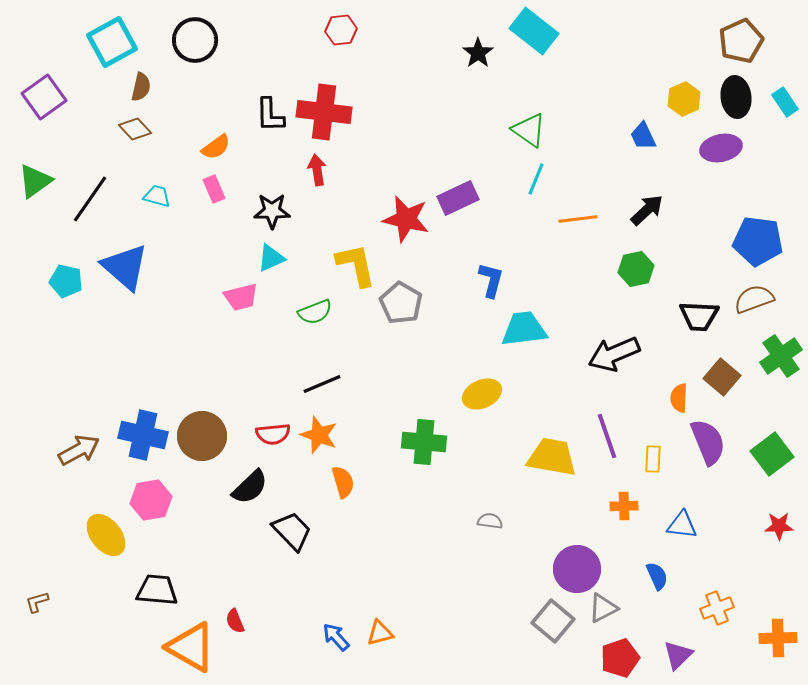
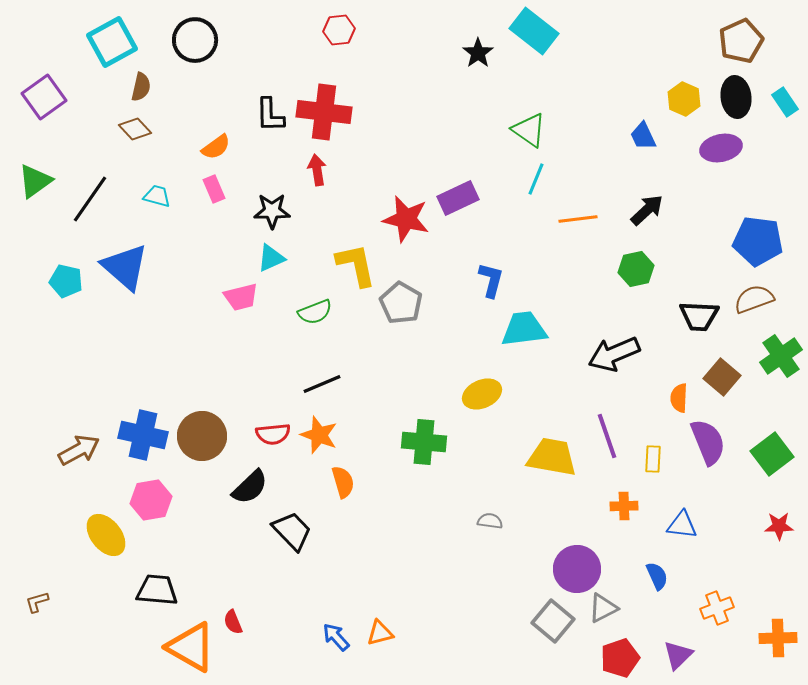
red hexagon at (341, 30): moved 2 px left
yellow hexagon at (684, 99): rotated 12 degrees counterclockwise
red semicircle at (235, 621): moved 2 px left, 1 px down
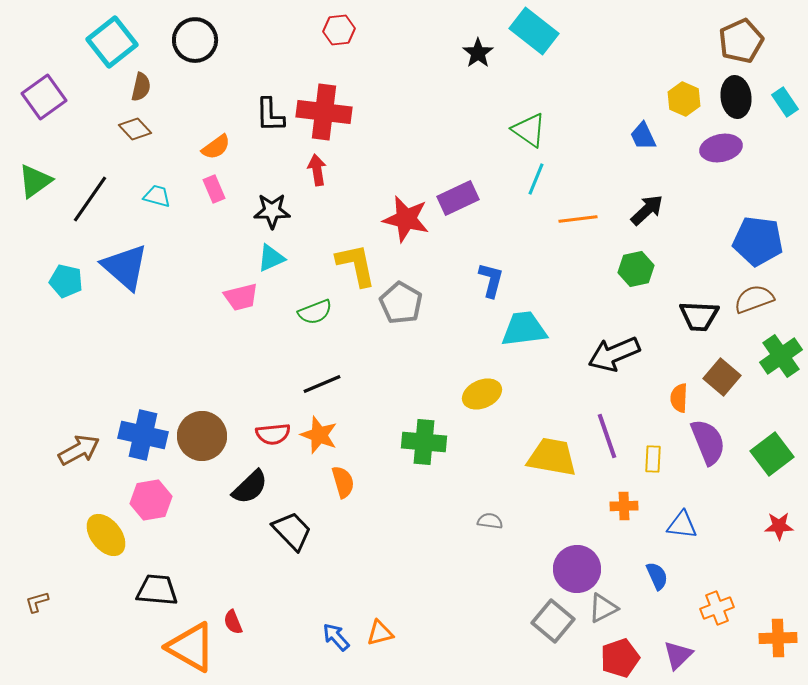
cyan square at (112, 42): rotated 9 degrees counterclockwise
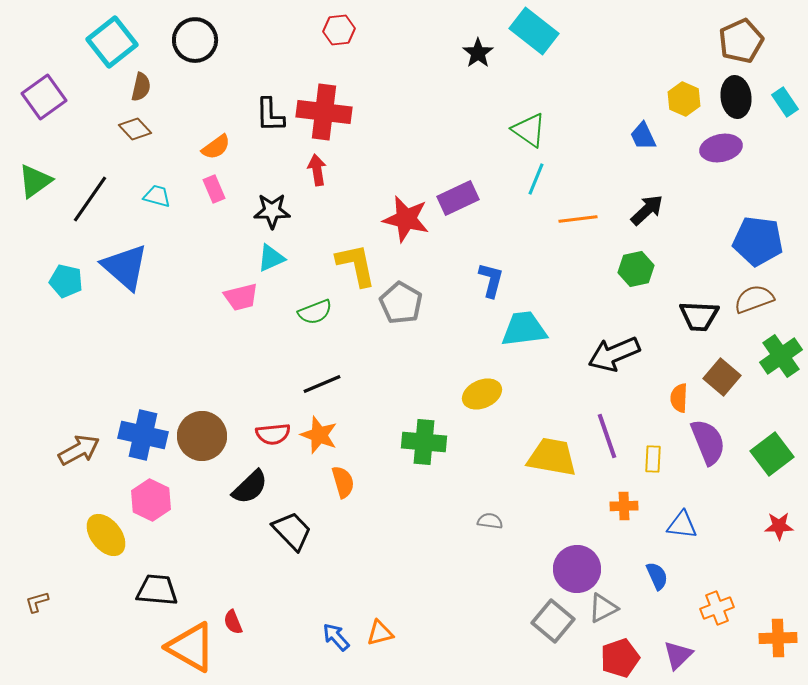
pink hexagon at (151, 500): rotated 24 degrees counterclockwise
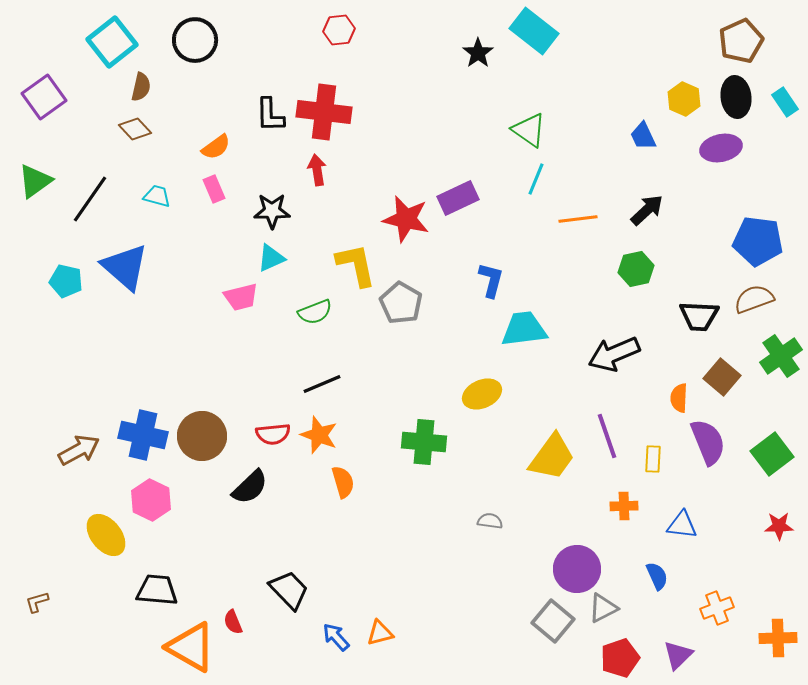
yellow trapezoid at (552, 457): rotated 116 degrees clockwise
black trapezoid at (292, 531): moved 3 px left, 59 px down
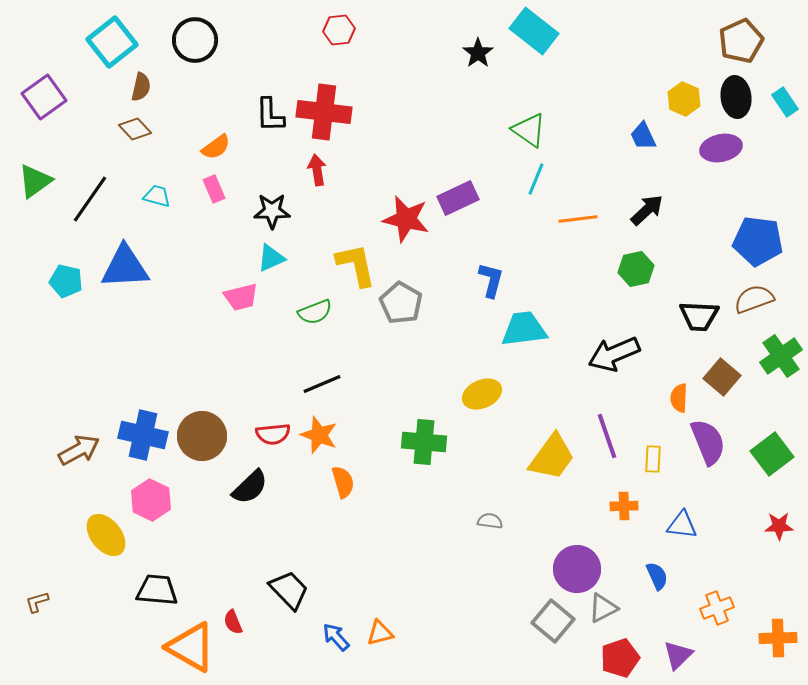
blue triangle at (125, 267): rotated 44 degrees counterclockwise
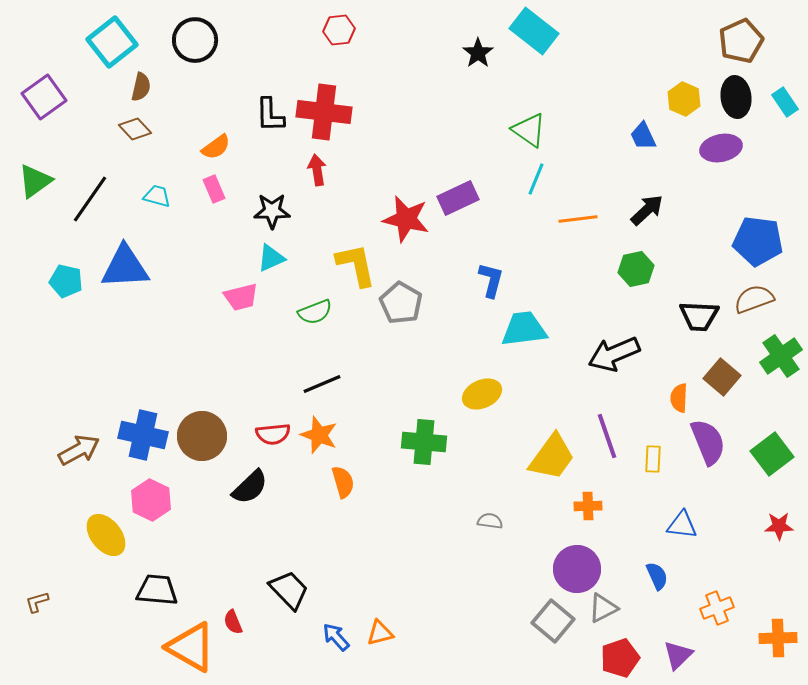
orange cross at (624, 506): moved 36 px left
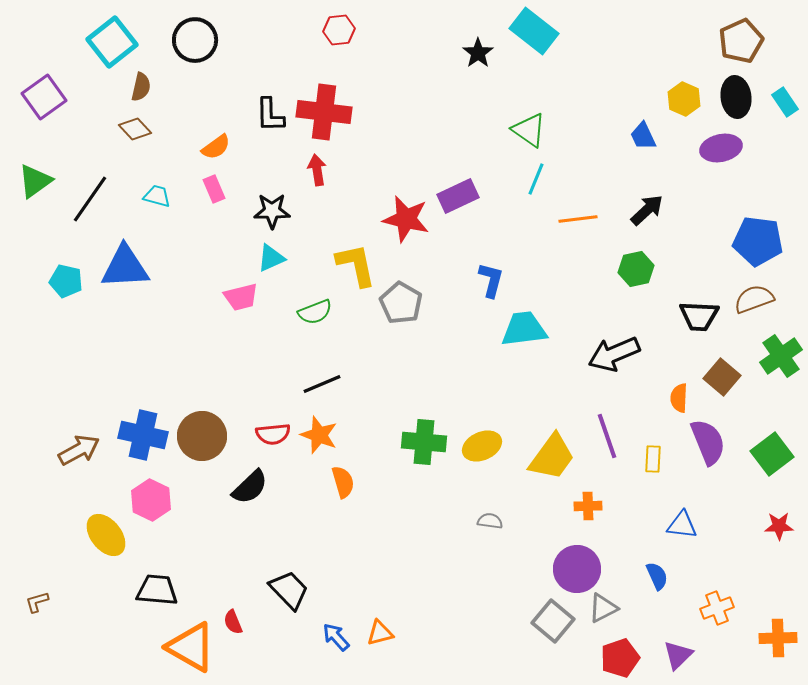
purple rectangle at (458, 198): moved 2 px up
yellow ellipse at (482, 394): moved 52 px down
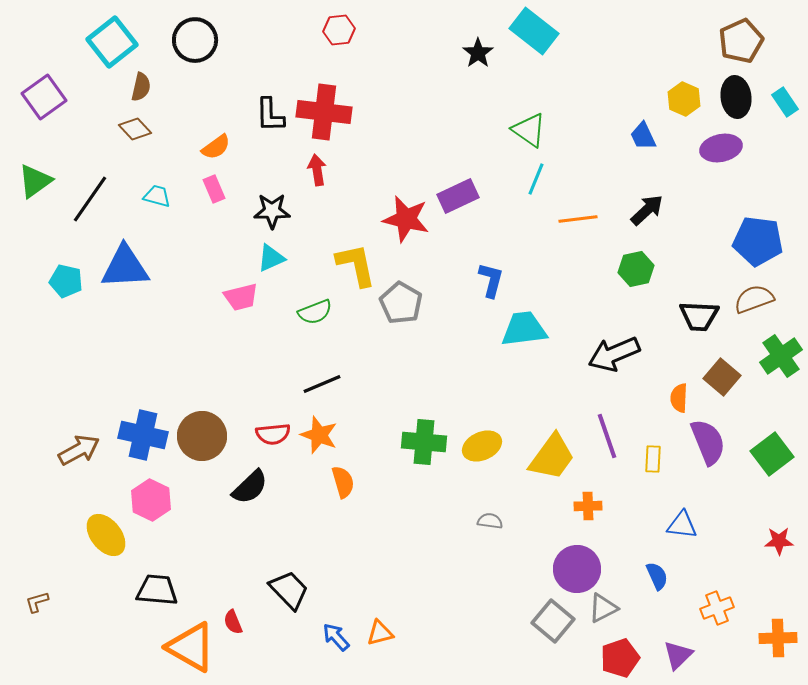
red star at (779, 526): moved 15 px down
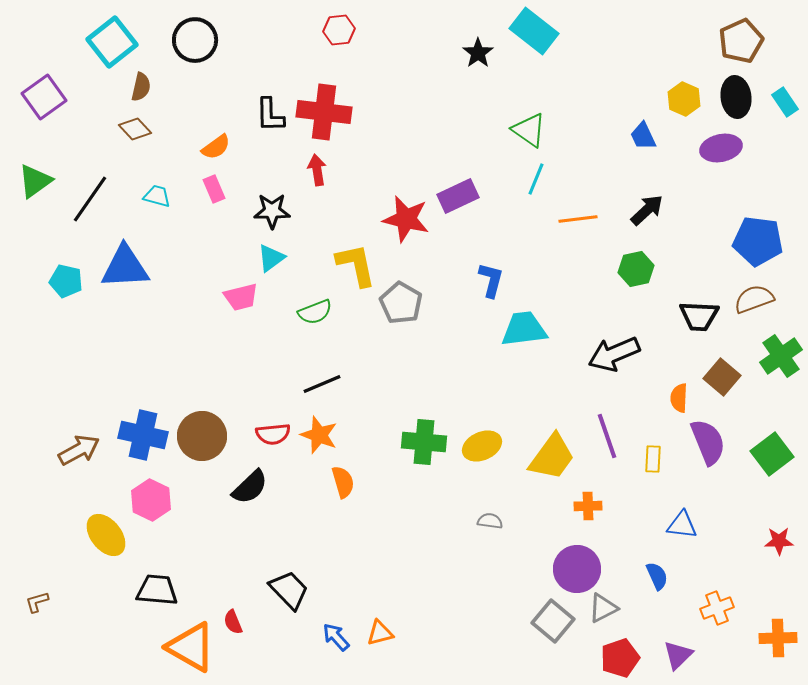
cyan triangle at (271, 258): rotated 12 degrees counterclockwise
